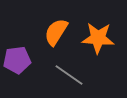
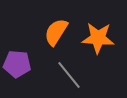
purple pentagon: moved 4 px down; rotated 12 degrees clockwise
gray line: rotated 16 degrees clockwise
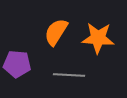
gray line: rotated 48 degrees counterclockwise
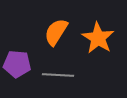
orange star: rotated 28 degrees clockwise
gray line: moved 11 px left
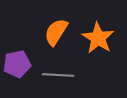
purple pentagon: rotated 16 degrees counterclockwise
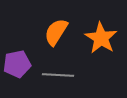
orange star: moved 3 px right
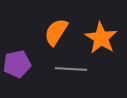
gray line: moved 13 px right, 6 px up
